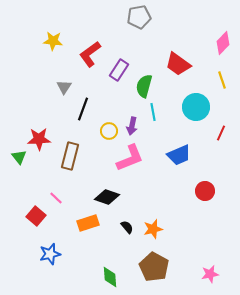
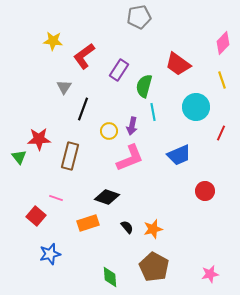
red L-shape: moved 6 px left, 2 px down
pink line: rotated 24 degrees counterclockwise
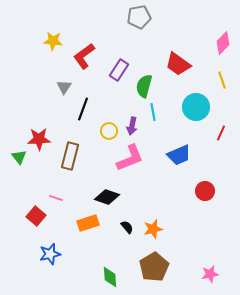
brown pentagon: rotated 12 degrees clockwise
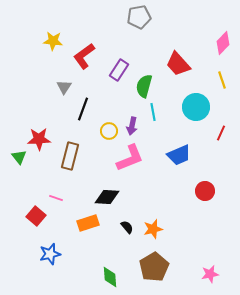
red trapezoid: rotated 12 degrees clockwise
black diamond: rotated 15 degrees counterclockwise
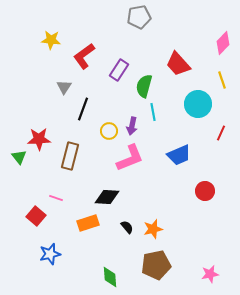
yellow star: moved 2 px left, 1 px up
cyan circle: moved 2 px right, 3 px up
brown pentagon: moved 2 px right, 2 px up; rotated 20 degrees clockwise
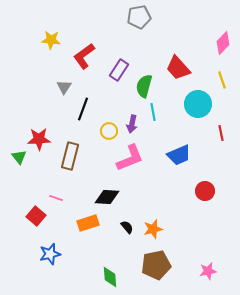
red trapezoid: moved 4 px down
purple arrow: moved 2 px up
red line: rotated 35 degrees counterclockwise
pink star: moved 2 px left, 3 px up
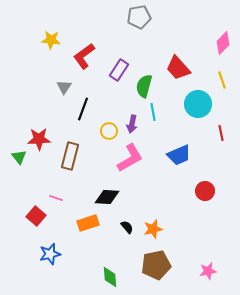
pink L-shape: rotated 8 degrees counterclockwise
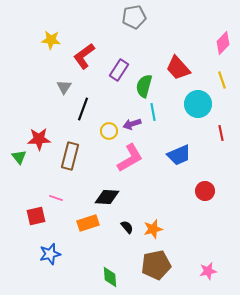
gray pentagon: moved 5 px left
purple arrow: rotated 60 degrees clockwise
red square: rotated 36 degrees clockwise
